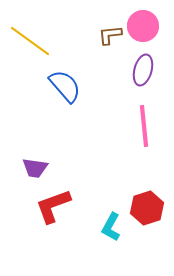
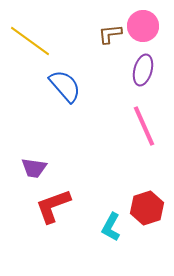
brown L-shape: moved 1 px up
pink line: rotated 18 degrees counterclockwise
purple trapezoid: moved 1 px left
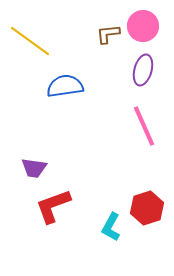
brown L-shape: moved 2 px left
blue semicircle: rotated 57 degrees counterclockwise
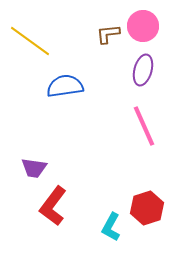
red L-shape: rotated 33 degrees counterclockwise
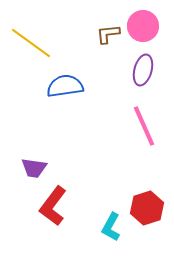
yellow line: moved 1 px right, 2 px down
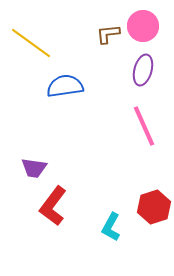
red hexagon: moved 7 px right, 1 px up
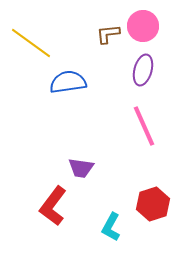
blue semicircle: moved 3 px right, 4 px up
purple trapezoid: moved 47 px right
red hexagon: moved 1 px left, 3 px up
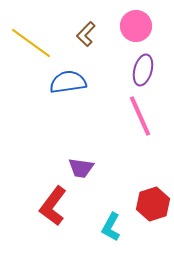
pink circle: moved 7 px left
brown L-shape: moved 22 px left; rotated 40 degrees counterclockwise
pink line: moved 4 px left, 10 px up
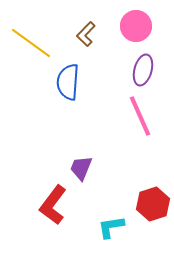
blue semicircle: rotated 78 degrees counterclockwise
purple trapezoid: rotated 104 degrees clockwise
red L-shape: moved 1 px up
cyan L-shape: rotated 52 degrees clockwise
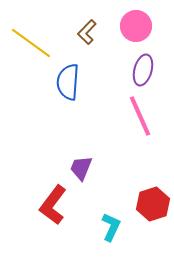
brown L-shape: moved 1 px right, 2 px up
cyan L-shape: rotated 124 degrees clockwise
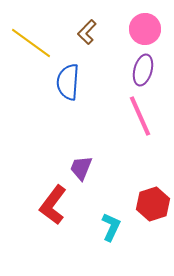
pink circle: moved 9 px right, 3 px down
